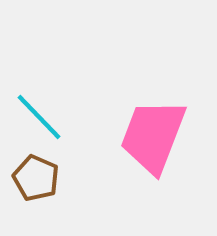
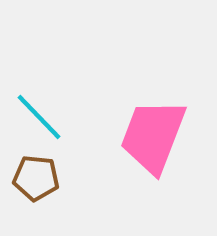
brown pentagon: rotated 18 degrees counterclockwise
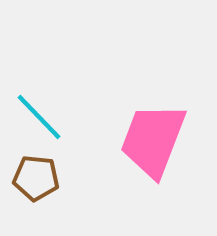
pink trapezoid: moved 4 px down
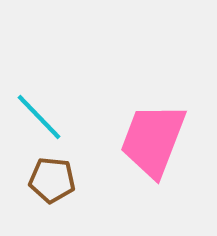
brown pentagon: moved 16 px right, 2 px down
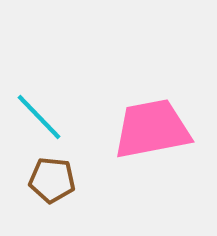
pink trapezoid: moved 1 px left, 11 px up; rotated 58 degrees clockwise
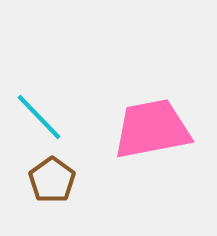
brown pentagon: rotated 30 degrees clockwise
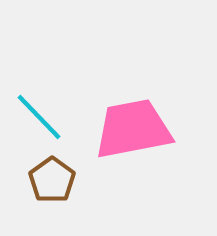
pink trapezoid: moved 19 px left
